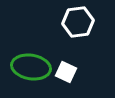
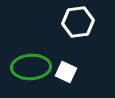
green ellipse: rotated 12 degrees counterclockwise
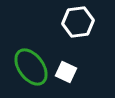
green ellipse: rotated 57 degrees clockwise
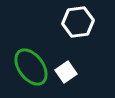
white square: rotated 30 degrees clockwise
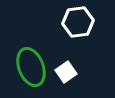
green ellipse: rotated 15 degrees clockwise
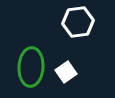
green ellipse: rotated 24 degrees clockwise
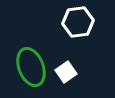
green ellipse: rotated 24 degrees counterclockwise
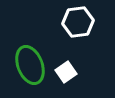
green ellipse: moved 1 px left, 2 px up
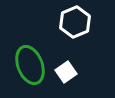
white hexagon: moved 3 px left; rotated 16 degrees counterclockwise
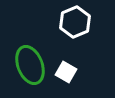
white square: rotated 25 degrees counterclockwise
